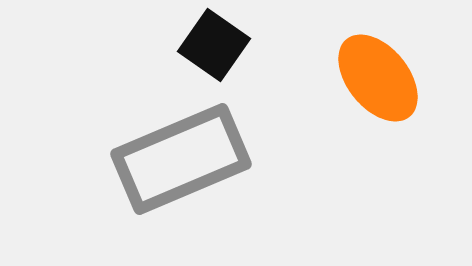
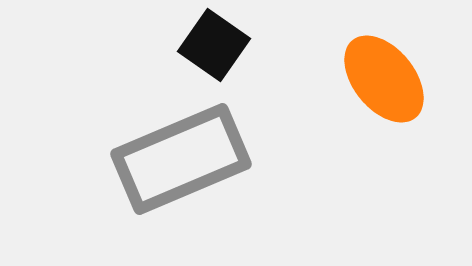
orange ellipse: moved 6 px right, 1 px down
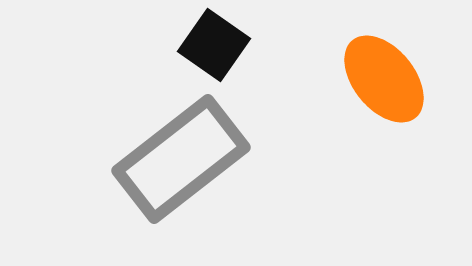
gray rectangle: rotated 15 degrees counterclockwise
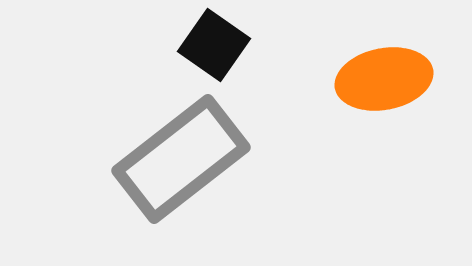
orange ellipse: rotated 62 degrees counterclockwise
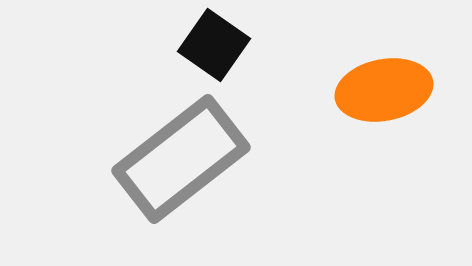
orange ellipse: moved 11 px down
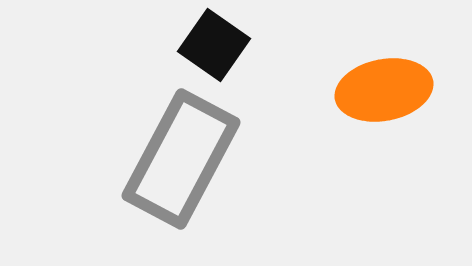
gray rectangle: rotated 24 degrees counterclockwise
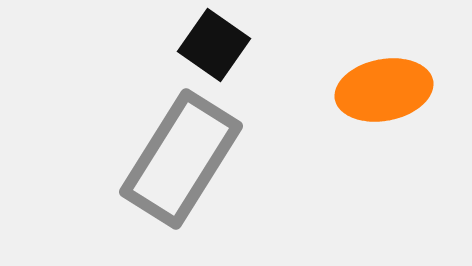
gray rectangle: rotated 4 degrees clockwise
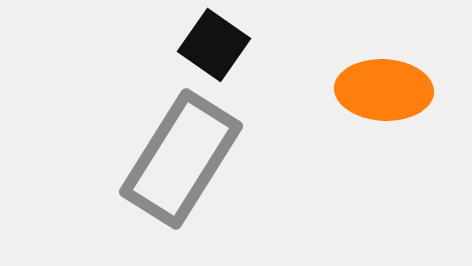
orange ellipse: rotated 14 degrees clockwise
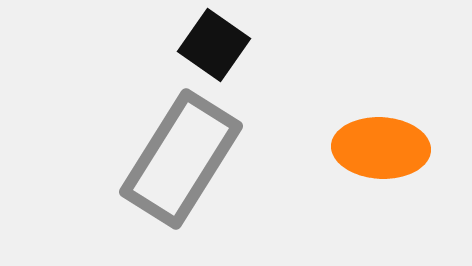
orange ellipse: moved 3 px left, 58 px down
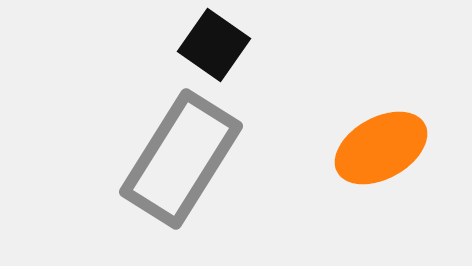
orange ellipse: rotated 32 degrees counterclockwise
